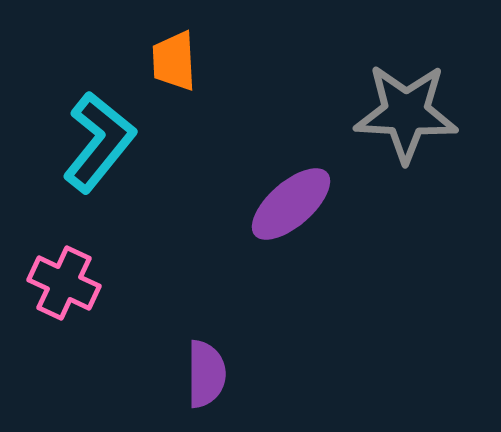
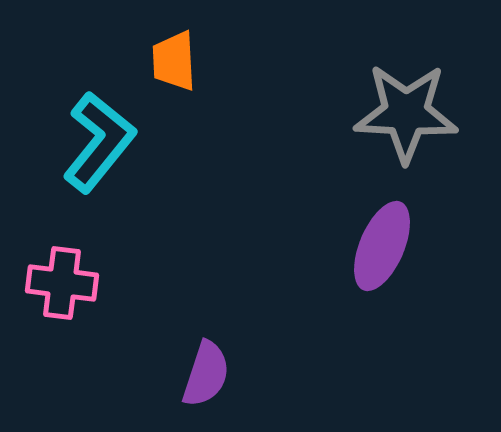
purple ellipse: moved 91 px right, 42 px down; rotated 26 degrees counterclockwise
pink cross: moved 2 px left; rotated 18 degrees counterclockwise
purple semicircle: rotated 18 degrees clockwise
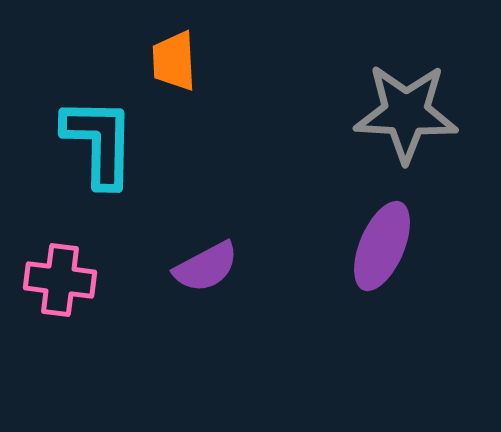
cyan L-shape: rotated 38 degrees counterclockwise
pink cross: moved 2 px left, 3 px up
purple semicircle: moved 107 px up; rotated 44 degrees clockwise
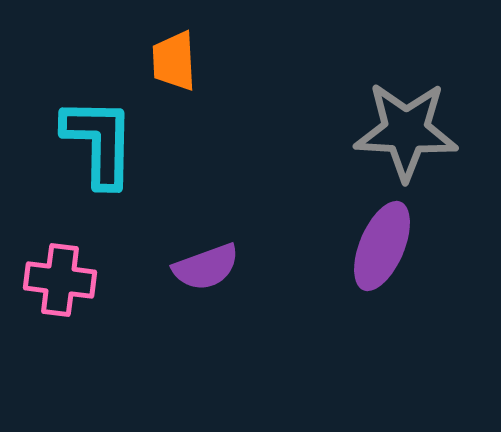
gray star: moved 18 px down
purple semicircle: rotated 8 degrees clockwise
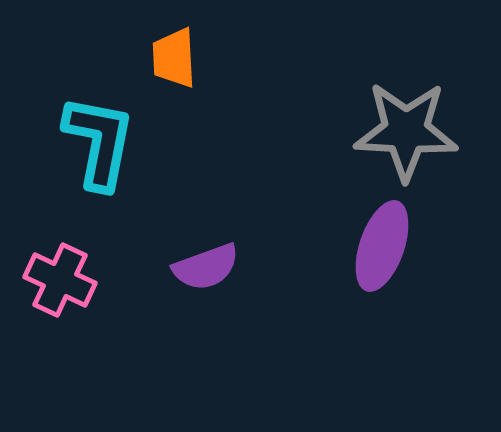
orange trapezoid: moved 3 px up
cyan L-shape: rotated 10 degrees clockwise
purple ellipse: rotated 4 degrees counterclockwise
pink cross: rotated 18 degrees clockwise
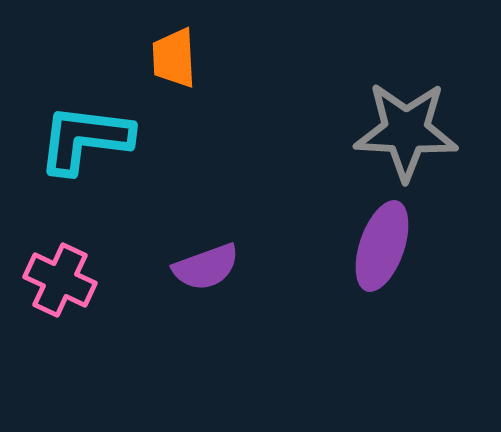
cyan L-shape: moved 14 px left, 3 px up; rotated 94 degrees counterclockwise
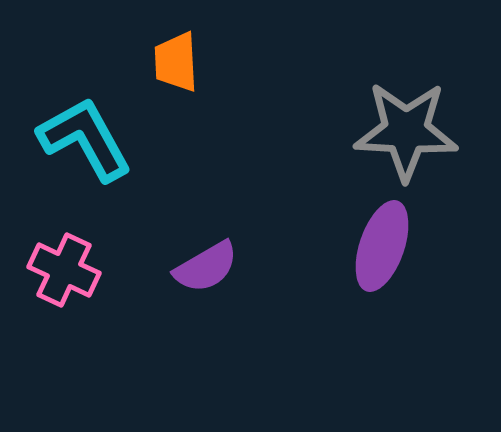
orange trapezoid: moved 2 px right, 4 px down
cyan L-shape: rotated 54 degrees clockwise
purple semicircle: rotated 10 degrees counterclockwise
pink cross: moved 4 px right, 10 px up
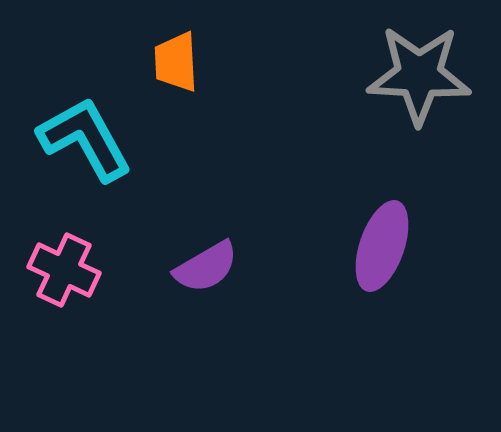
gray star: moved 13 px right, 56 px up
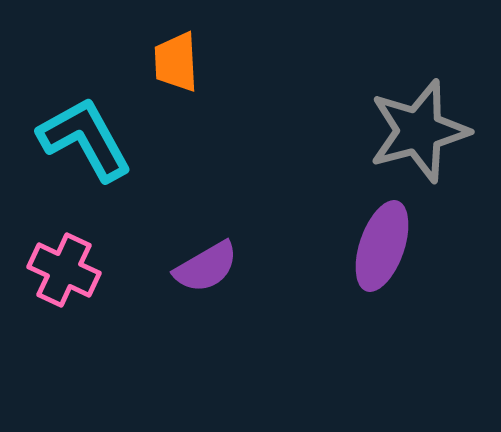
gray star: moved 56 px down; rotated 18 degrees counterclockwise
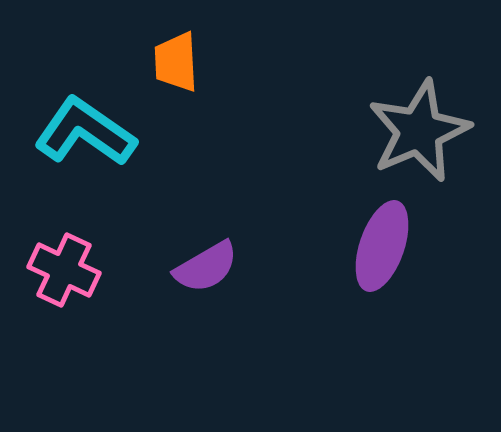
gray star: rotated 8 degrees counterclockwise
cyan L-shape: moved 7 px up; rotated 26 degrees counterclockwise
